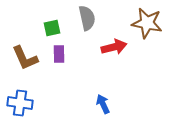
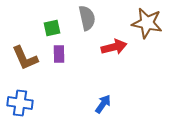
blue arrow: rotated 60 degrees clockwise
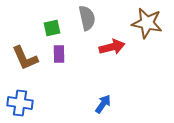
red arrow: moved 2 px left
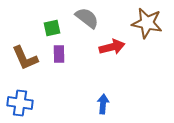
gray semicircle: rotated 40 degrees counterclockwise
blue arrow: rotated 30 degrees counterclockwise
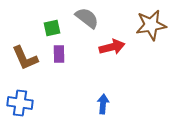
brown star: moved 4 px right, 2 px down; rotated 20 degrees counterclockwise
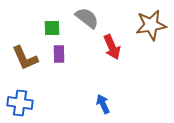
green square: rotated 12 degrees clockwise
red arrow: rotated 80 degrees clockwise
blue arrow: rotated 30 degrees counterclockwise
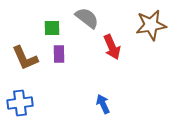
blue cross: rotated 15 degrees counterclockwise
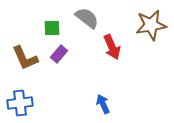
purple rectangle: rotated 42 degrees clockwise
